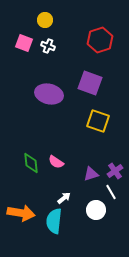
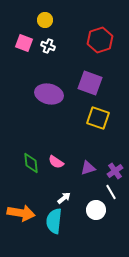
yellow square: moved 3 px up
purple triangle: moved 3 px left, 6 px up
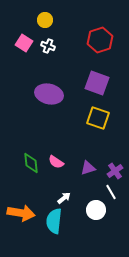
pink square: rotated 12 degrees clockwise
purple square: moved 7 px right
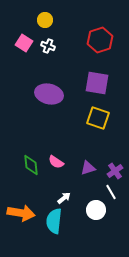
purple square: rotated 10 degrees counterclockwise
green diamond: moved 2 px down
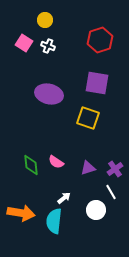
yellow square: moved 10 px left
purple cross: moved 2 px up
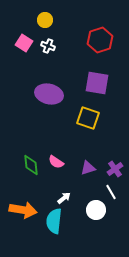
orange arrow: moved 2 px right, 3 px up
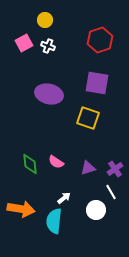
pink square: rotated 30 degrees clockwise
green diamond: moved 1 px left, 1 px up
orange arrow: moved 2 px left, 1 px up
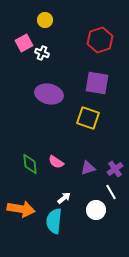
white cross: moved 6 px left, 7 px down
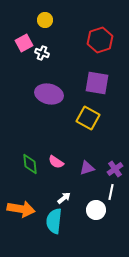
yellow square: rotated 10 degrees clockwise
purple triangle: moved 1 px left
white line: rotated 42 degrees clockwise
